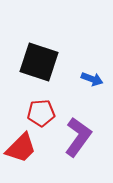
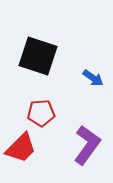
black square: moved 1 px left, 6 px up
blue arrow: moved 1 px right, 1 px up; rotated 15 degrees clockwise
purple L-shape: moved 9 px right, 8 px down
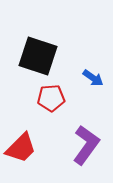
red pentagon: moved 10 px right, 15 px up
purple L-shape: moved 1 px left
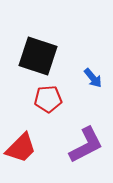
blue arrow: rotated 15 degrees clockwise
red pentagon: moved 3 px left, 1 px down
purple L-shape: rotated 27 degrees clockwise
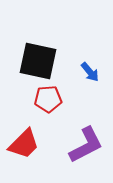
black square: moved 5 px down; rotated 6 degrees counterclockwise
blue arrow: moved 3 px left, 6 px up
red trapezoid: moved 3 px right, 4 px up
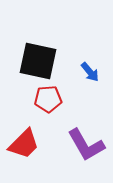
purple L-shape: rotated 87 degrees clockwise
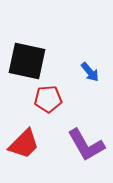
black square: moved 11 px left
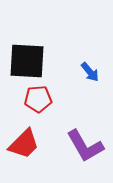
black square: rotated 9 degrees counterclockwise
red pentagon: moved 10 px left
purple L-shape: moved 1 px left, 1 px down
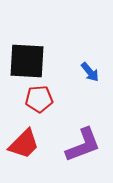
red pentagon: moved 1 px right
purple L-shape: moved 2 px left, 1 px up; rotated 81 degrees counterclockwise
